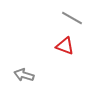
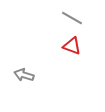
red triangle: moved 7 px right
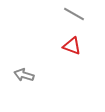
gray line: moved 2 px right, 4 px up
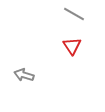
red triangle: rotated 36 degrees clockwise
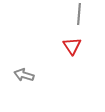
gray line: moved 5 px right; rotated 65 degrees clockwise
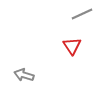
gray line: moved 3 px right; rotated 60 degrees clockwise
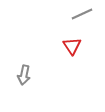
gray arrow: rotated 96 degrees counterclockwise
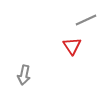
gray line: moved 4 px right, 6 px down
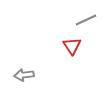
gray arrow: rotated 72 degrees clockwise
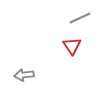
gray line: moved 6 px left, 2 px up
